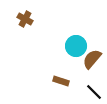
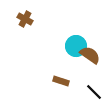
brown semicircle: moved 2 px left, 4 px up; rotated 85 degrees clockwise
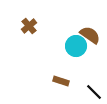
brown cross: moved 4 px right, 7 px down; rotated 21 degrees clockwise
brown semicircle: moved 20 px up
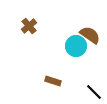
brown rectangle: moved 8 px left
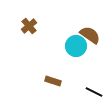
black line: rotated 18 degrees counterclockwise
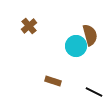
brown semicircle: rotated 40 degrees clockwise
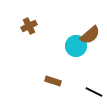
brown cross: rotated 14 degrees clockwise
brown semicircle: rotated 65 degrees clockwise
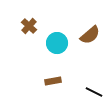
brown cross: rotated 21 degrees counterclockwise
cyan circle: moved 19 px left, 3 px up
brown rectangle: rotated 28 degrees counterclockwise
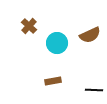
brown semicircle: rotated 15 degrees clockwise
black line: moved 2 px up; rotated 24 degrees counterclockwise
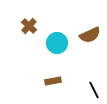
black line: rotated 60 degrees clockwise
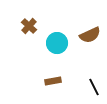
black line: moved 3 px up
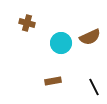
brown cross: moved 2 px left, 3 px up; rotated 28 degrees counterclockwise
brown semicircle: moved 2 px down
cyan circle: moved 4 px right
